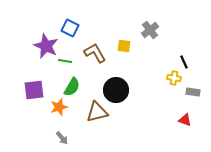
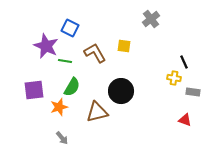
gray cross: moved 1 px right, 11 px up
black circle: moved 5 px right, 1 px down
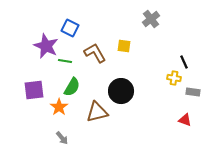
orange star: rotated 18 degrees counterclockwise
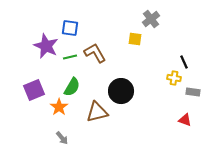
blue square: rotated 18 degrees counterclockwise
yellow square: moved 11 px right, 7 px up
green line: moved 5 px right, 4 px up; rotated 24 degrees counterclockwise
purple square: rotated 15 degrees counterclockwise
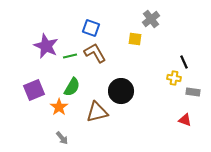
blue square: moved 21 px right; rotated 12 degrees clockwise
green line: moved 1 px up
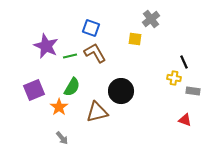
gray rectangle: moved 1 px up
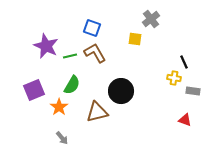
blue square: moved 1 px right
green semicircle: moved 2 px up
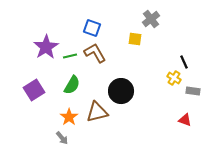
purple star: moved 1 px down; rotated 15 degrees clockwise
yellow cross: rotated 24 degrees clockwise
purple square: rotated 10 degrees counterclockwise
orange star: moved 10 px right, 10 px down
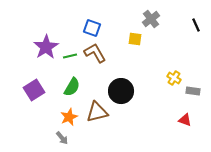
black line: moved 12 px right, 37 px up
green semicircle: moved 2 px down
orange star: rotated 12 degrees clockwise
